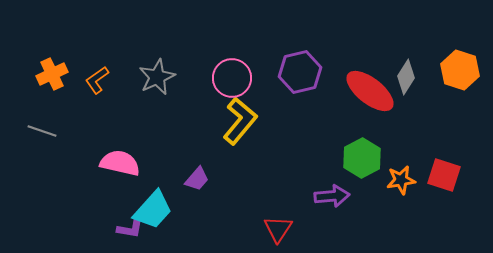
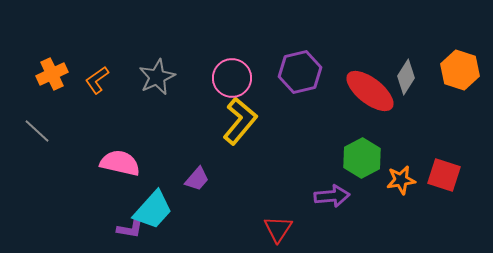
gray line: moved 5 px left; rotated 24 degrees clockwise
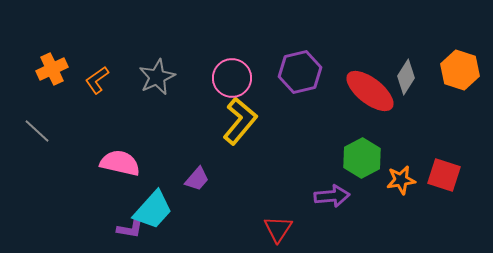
orange cross: moved 5 px up
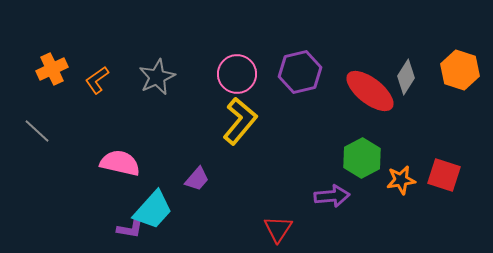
pink circle: moved 5 px right, 4 px up
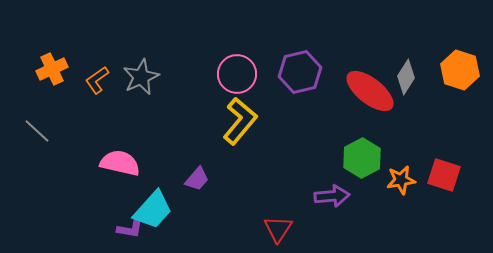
gray star: moved 16 px left
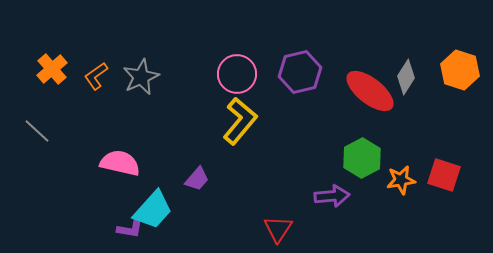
orange cross: rotated 16 degrees counterclockwise
orange L-shape: moved 1 px left, 4 px up
